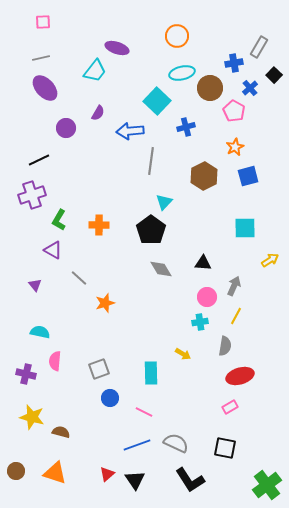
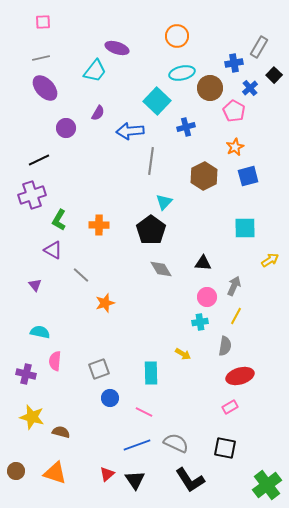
gray line at (79, 278): moved 2 px right, 3 px up
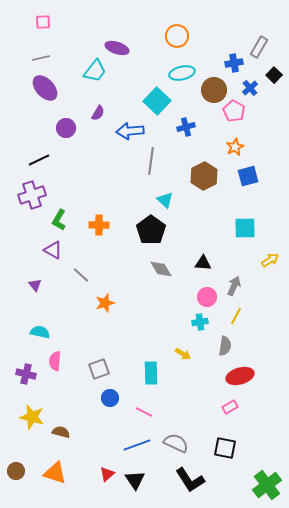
brown circle at (210, 88): moved 4 px right, 2 px down
cyan triangle at (164, 202): moved 1 px right, 2 px up; rotated 30 degrees counterclockwise
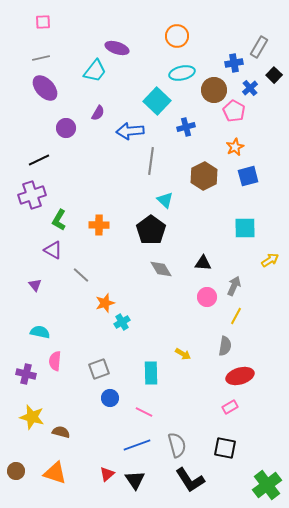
cyan cross at (200, 322): moved 78 px left; rotated 21 degrees counterclockwise
gray semicircle at (176, 443): moved 1 px right, 2 px down; rotated 50 degrees clockwise
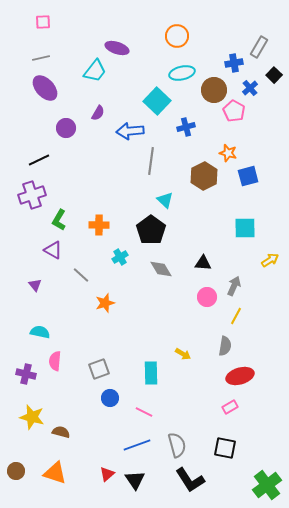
orange star at (235, 147): moved 7 px left, 6 px down; rotated 30 degrees counterclockwise
cyan cross at (122, 322): moved 2 px left, 65 px up
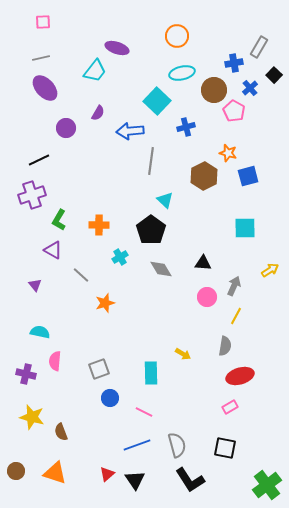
yellow arrow at (270, 260): moved 10 px down
brown semicircle at (61, 432): rotated 126 degrees counterclockwise
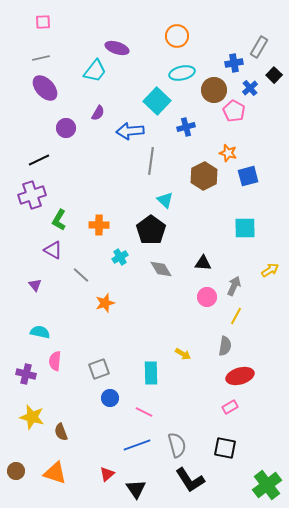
black triangle at (135, 480): moved 1 px right, 9 px down
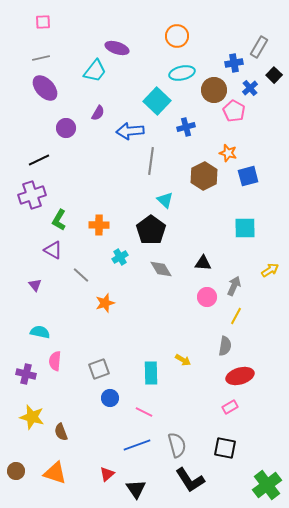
yellow arrow at (183, 354): moved 6 px down
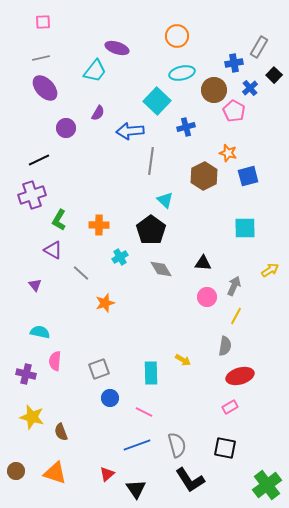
gray line at (81, 275): moved 2 px up
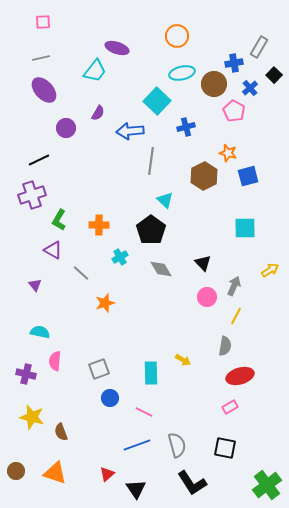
purple ellipse at (45, 88): moved 1 px left, 2 px down
brown circle at (214, 90): moved 6 px up
black triangle at (203, 263): rotated 42 degrees clockwise
black L-shape at (190, 480): moved 2 px right, 3 px down
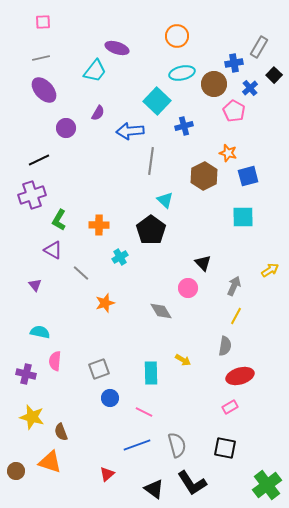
blue cross at (186, 127): moved 2 px left, 1 px up
cyan square at (245, 228): moved 2 px left, 11 px up
gray diamond at (161, 269): moved 42 px down
pink circle at (207, 297): moved 19 px left, 9 px up
orange triangle at (55, 473): moved 5 px left, 11 px up
black triangle at (136, 489): moved 18 px right; rotated 20 degrees counterclockwise
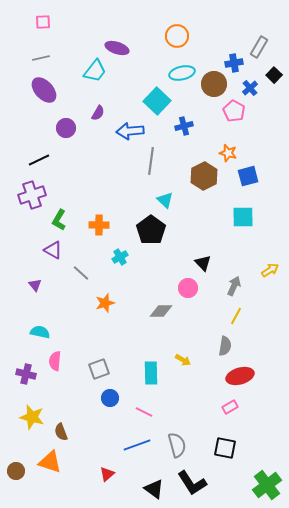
gray diamond at (161, 311): rotated 60 degrees counterclockwise
